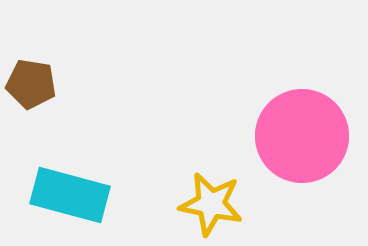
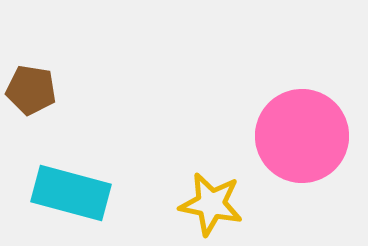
brown pentagon: moved 6 px down
cyan rectangle: moved 1 px right, 2 px up
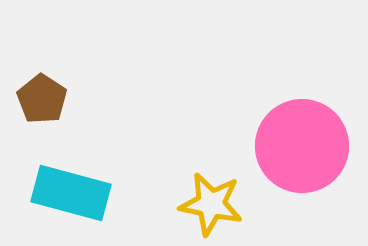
brown pentagon: moved 11 px right, 9 px down; rotated 24 degrees clockwise
pink circle: moved 10 px down
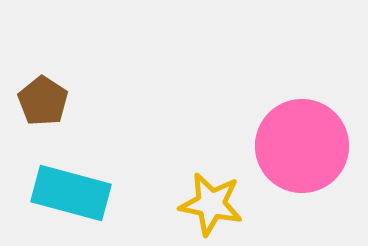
brown pentagon: moved 1 px right, 2 px down
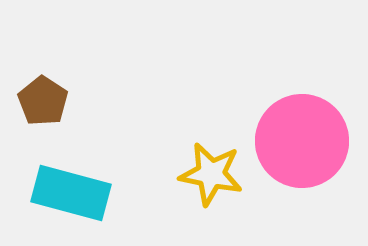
pink circle: moved 5 px up
yellow star: moved 30 px up
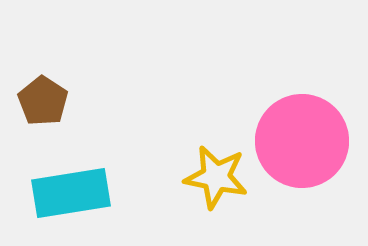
yellow star: moved 5 px right, 3 px down
cyan rectangle: rotated 24 degrees counterclockwise
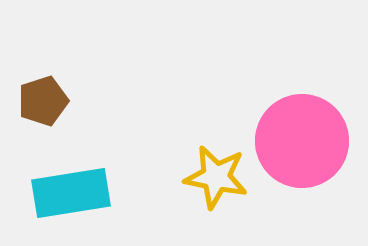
brown pentagon: rotated 21 degrees clockwise
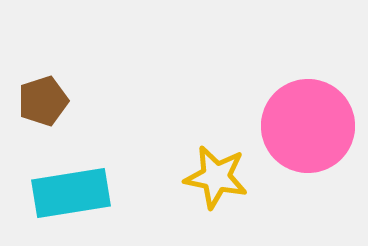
pink circle: moved 6 px right, 15 px up
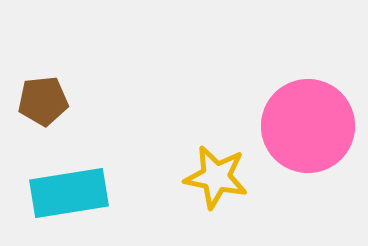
brown pentagon: rotated 12 degrees clockwise
cyan rectangle: moved 2 px left
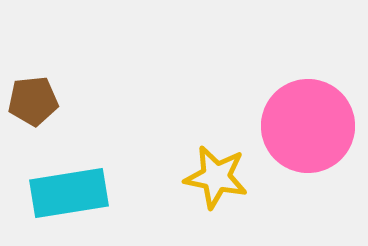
brown pentagon: moved 10 px left
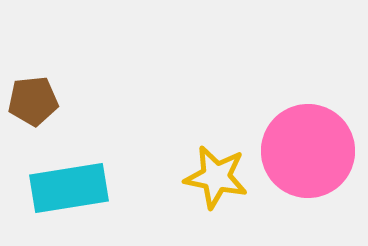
pink circle: moved 25 px down
cyan rectangle: moved 5 px up
